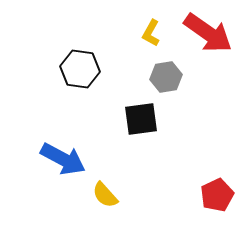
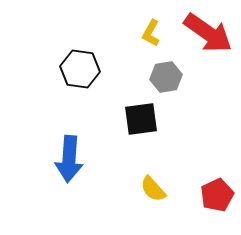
blue arrow: moved 6 px right; rotated 66 degrees clockwise
yellow semicircle: moved 48 px right, 6 px up
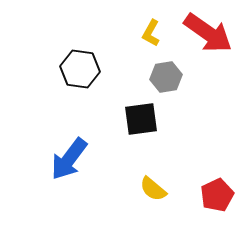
blue arrow: rotated 33 degrees clockwise
yellow semicircle: rotated 8 degrees counterclockwise
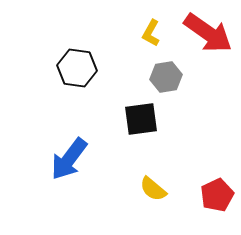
black hexagon: moved 3 px left, 1 px up
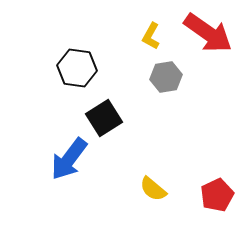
yellow L-shape: moved 3 px down
black square: moved 37 px left, 1 px up; rotated 24 degrees counterclockwise
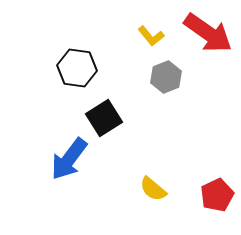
yellow L-shape: rotated 68 degrees counterclockwise
gray hexagon: rotated 12 degrees counterclockwise
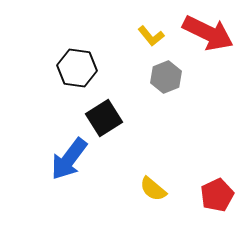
red arrow: rotated 9 degrees counterclockwise
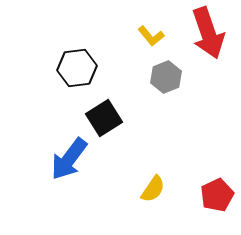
red arrow: rotated 45 degrees clockwise
black hexagon: rotated 15 degrees counterclockwise
yellow semicircle: rotated 96 degrees counterclockwise
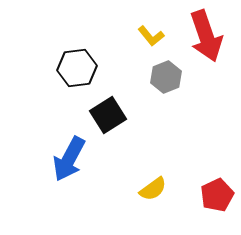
red arrow: moved 2 px left, 3 px down
black square: moved 4 px right, 3 px up
blue arrow: rotated 9 degrees counterclockwise
yellow semicircle: rotated 20 degrees clockwise
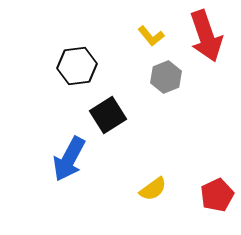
black hexagon: moved 2 px up
